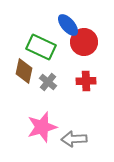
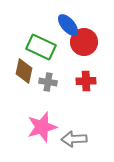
gray cross: rotated 30 degrees counterclockwise
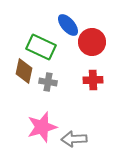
red circle: moved 8 px right
red cross: moved 7 px right, 1 px up
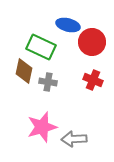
blue ellipse: rotated 35 degrees counterclockwise
red cross: rotated 24 degrees clockwise
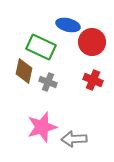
gray cross: rotated 12 degrees clockwise
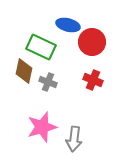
gray arrow: rotated 80 degrees counterclockwise
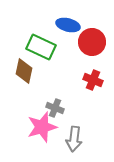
gray cross: moved 7 px right, 26 px down
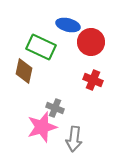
red circle: moved 1 px left
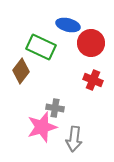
red circle: moved 1 px down
brown diamond: moved 3 px left; rotated 25 degrees clockwise
gray cross: rotated 12 degrees counterclockwise
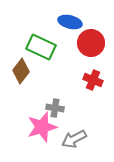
blue ellipse: moved 2 px right, 3 px up
gray arrow: rotated 55 degrees clockwise
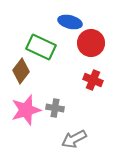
pink star: moved 16 px left, 17 px up
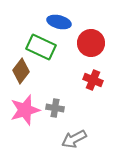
blue ellipse: moved 11 px left
pink star: moved 1 px left
